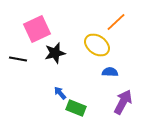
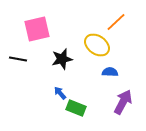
pink square: rotated 12 degrees clockwise
black star: moved 7 px right, 6 px down
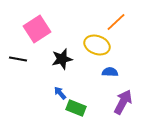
pink square: rotated 20 degrees counterclockwise
yellow ellipse: rotated 15 degrees counterclockwise
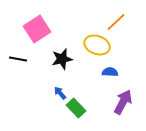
green rectangle: rotated 24 degrees clockwise
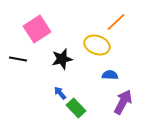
blue semicircle: moved 3 px down
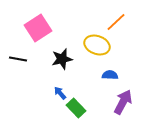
pink square: moved 1 px right, 1 px up
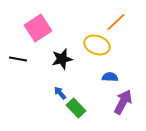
blue semicircle: moved 2 px down
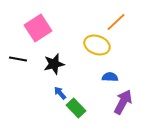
black star: moved 8 px left, 5 px down
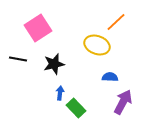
blue arrow: rotated 48 degrees clockwise
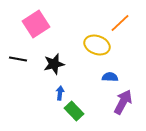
orange line: moved 4 px right, 1 px down
pink square: moved 2 px left, 4 px up
green rectangle: moved 2 px left, 3 px down
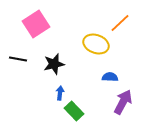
yellow ellipse: moved 1 px left, 1 px up
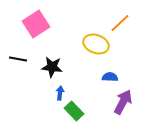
black star: moved 2 px left, 3 px down; rotated 20 degrees clockwise
